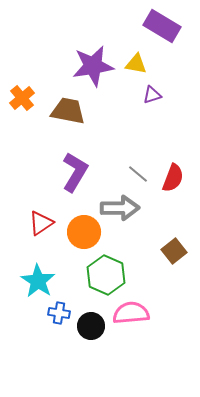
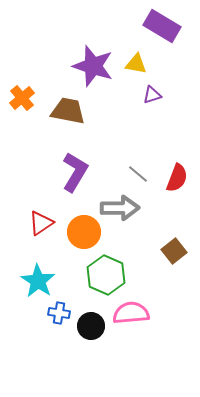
purple star: rotated 27 degrees clockwise
red semicircle: moved 4 px right
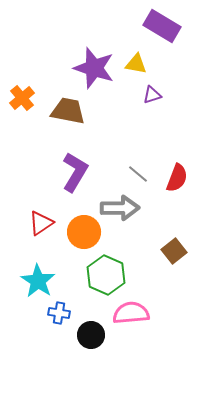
purple star: moved 1 px right, 2 px down
black circle: moved 9 px down
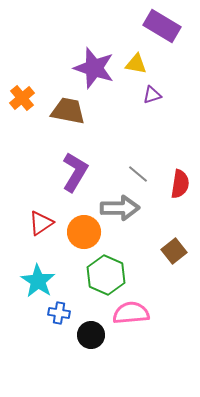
red semicircle: moved 3 px right, 6 px down; rotated 12 degrees counterclockwise
